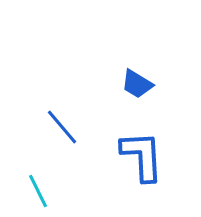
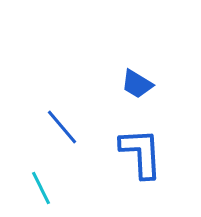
blue L-shape: moved 1 px left, 3 px up
cyan line: moved 3 px right, 3 px up
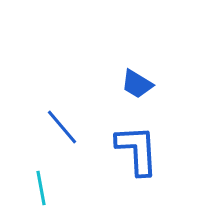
blue L-shape: moved 4 px left, 3 px up
cyan line: rotated 16 degrees clockwise
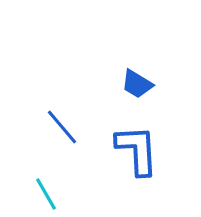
cyan line: moved 5 px right, 6 px down; rotated 20 degrees counterclockwise
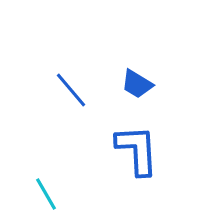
blue line: moved 9 px right, 37 px up
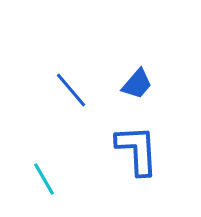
blue trapezoid: rotated 80 degrees counterclockwise
cyan line: moved 2 px left, 15 px up
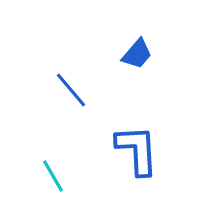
blue trapezoid: moved 30 px up
cyan line: moved 9 px right, 3 px up
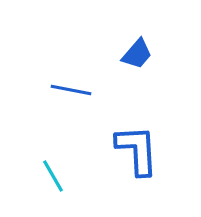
blue line: rotated 39 degrees counterclockwise
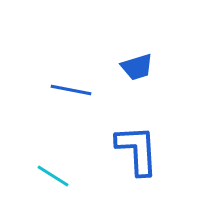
blue trapezoid: moved 13 px down; rotated 32 degrees clockwise
cyan line: rotated 28 degrees counterclockwise
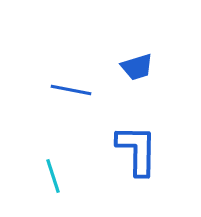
blue L-shape: rotated 4 degrees clockwise
cyan line: rotated 40 degrees clockwise
